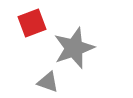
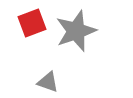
gray star: moved 2 px right, 17 px up
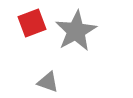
gray star: rotated 9 degrees counterclockwise
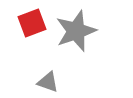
gray star: rotated 9 degrees clockwise
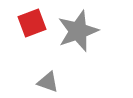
gray star: moved 2 px right
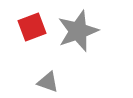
red square: moved 4 px down
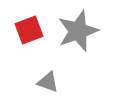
red square: moved 3 px left, 3 px down
